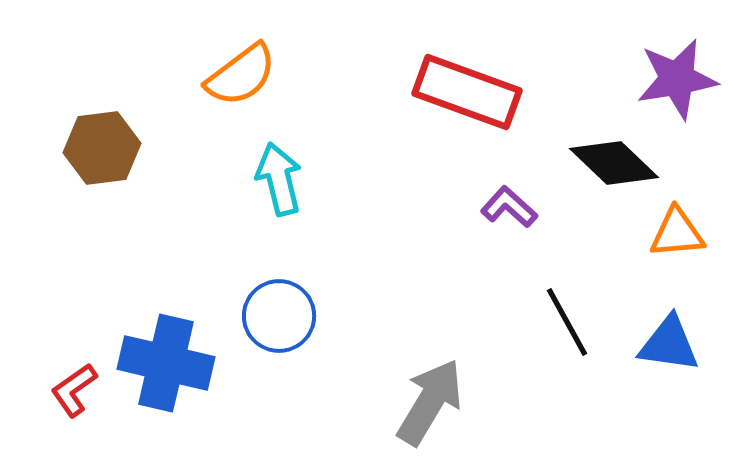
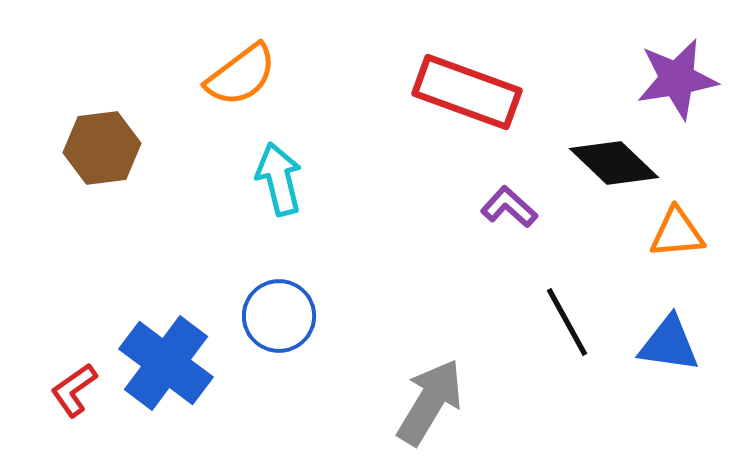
blue cross: rotated 24 degrees clockwise
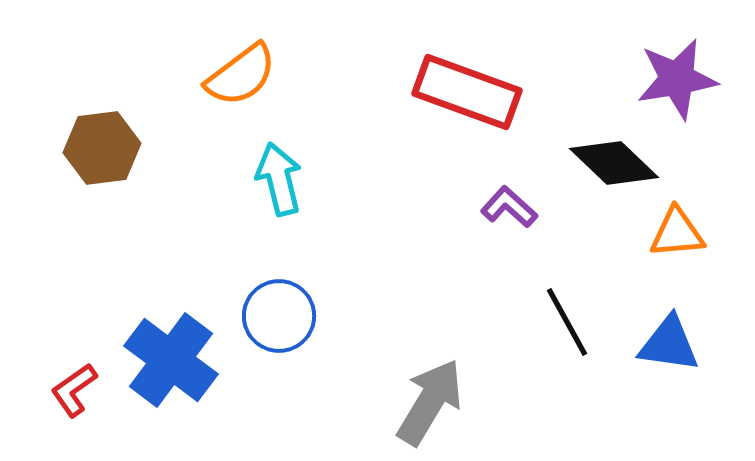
blue cross: moved 5 px right, 3 px up
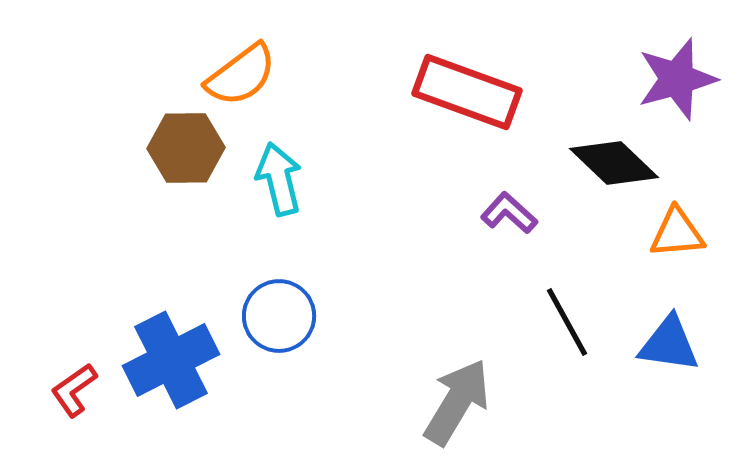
purple star: rotated 6 degrees counterclockwise
brown hexagon: moved 84 px right; rotated 6 degrees clockwise
purple L-shape: moved 6 px down
blue cross: rotated 26 degrees clockwise
gray arrow: moved 27 px right
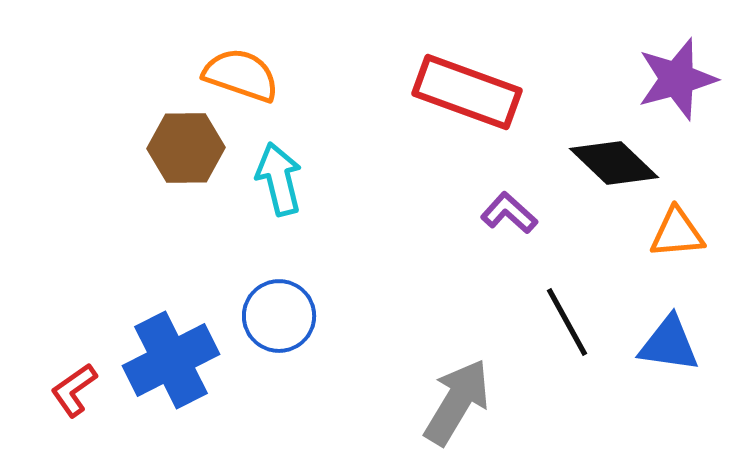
orange semicircle: rotated 124 degrees counterclockwise
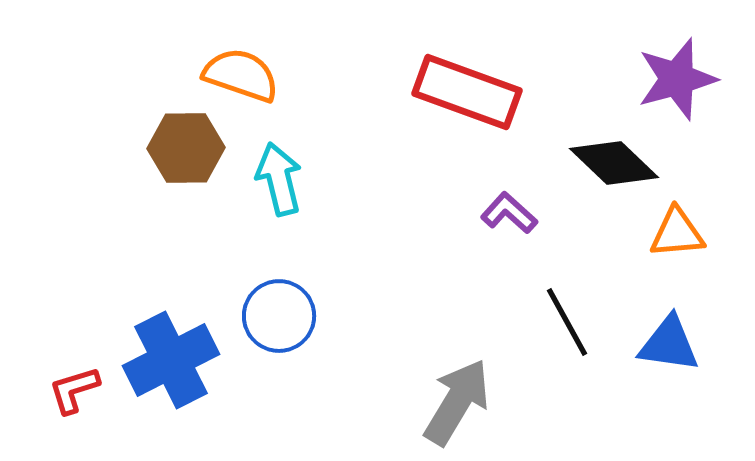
red L-shape: rotated 18 degrees clockwise
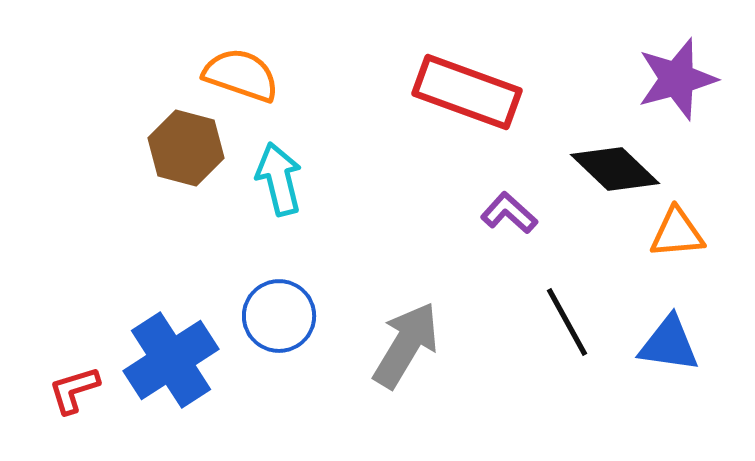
brown hexagon: rotated 16 degrees clockwise
black diamond: moved 1 px right, 6 px down
blue cross: rotated 6 degrees counterclockwise
gray arrow: moved 51 px left, 57 px up
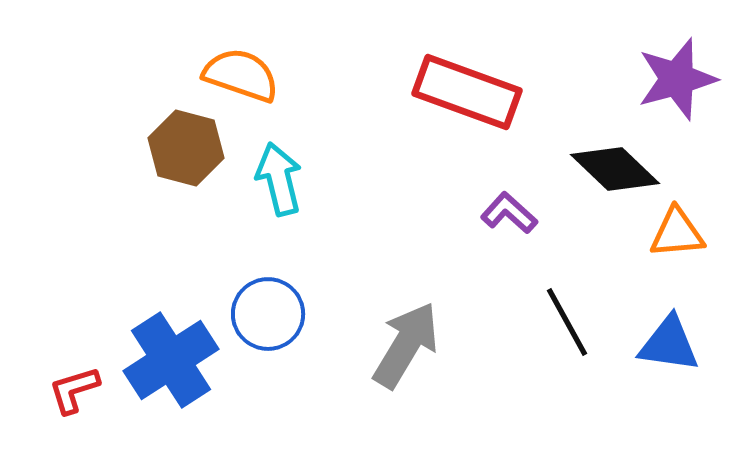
blue circle: moved 11 px left, 2 px up
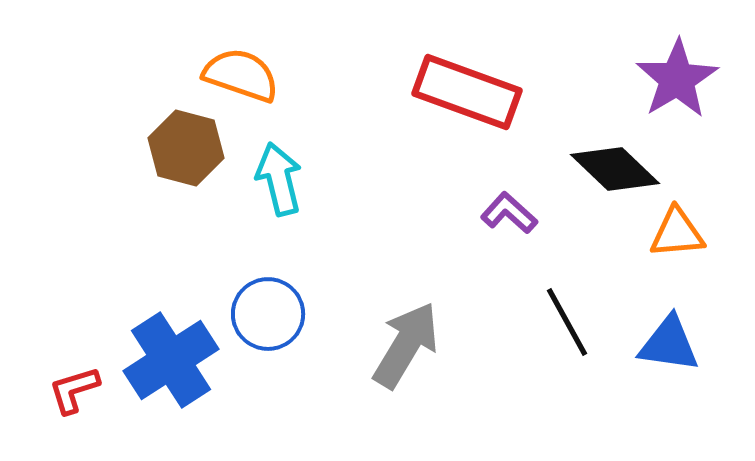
purple star: rotated 16 degrees counterclockwise
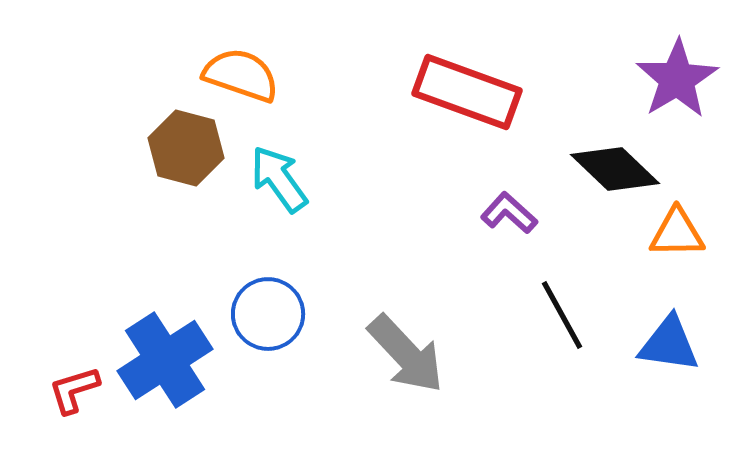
cyan arrow: rotated 22 degrees counterclockwise
orange triangle: rotated 4 degrees clockwise
black line: moved 5 px left, 7 px up
gray arrow: moved 9 px down; rotated 106 degrees clockwise
blue cross: moved 6 px left
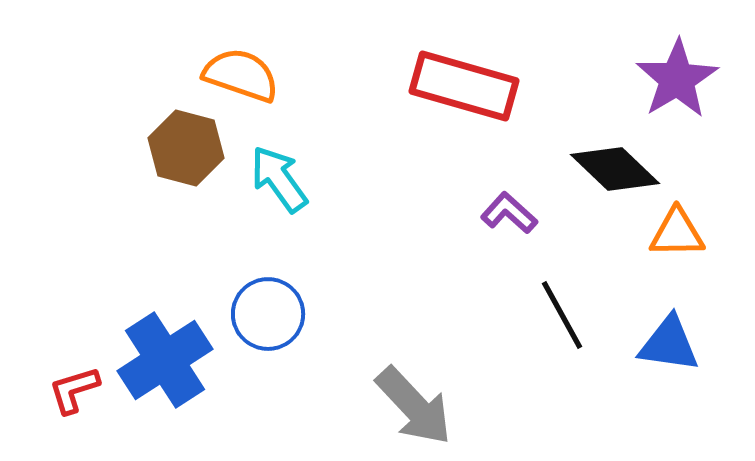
red rectangle: moved 3 px left, 6 px up; rotated 4 degrees counterclockwise
gray arrow: moved 8 px right, 52 px down
